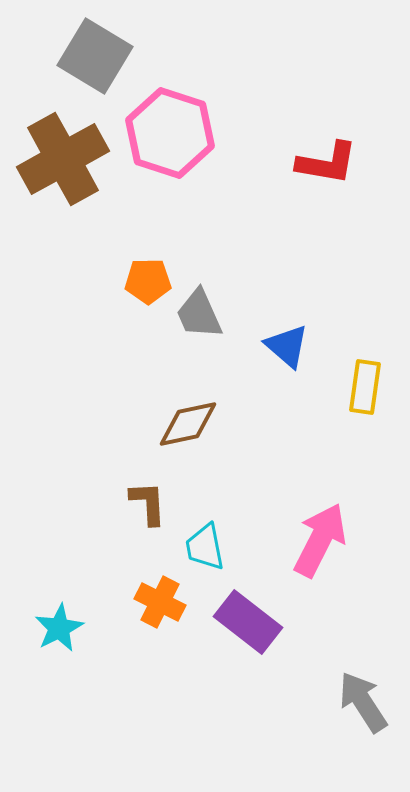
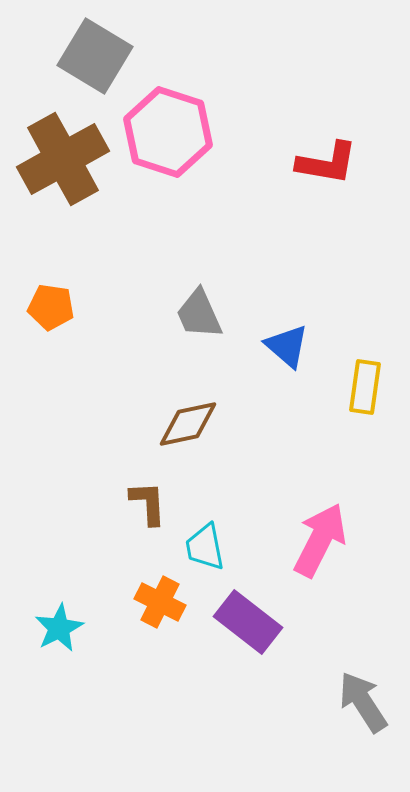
pink hexagon: moved 2 px left, 1 px up
orange pentagon: moved 97 px left, 26 px down; rotated 9 degrees clockwise
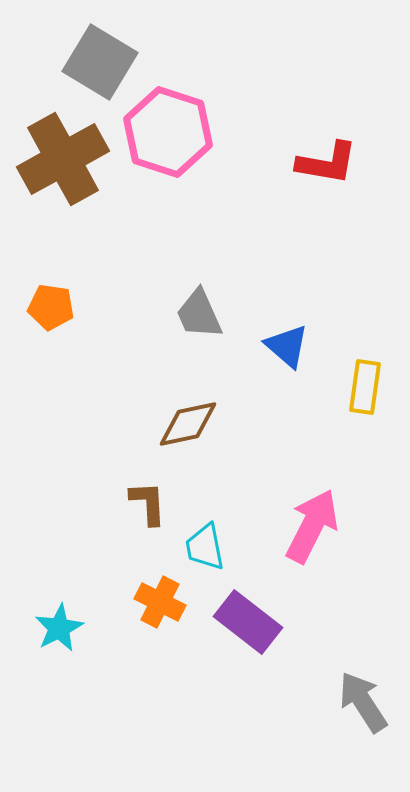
gray square: moved 5 px right, 6 px down
pink arrow: moved 8 px left, 14 px up
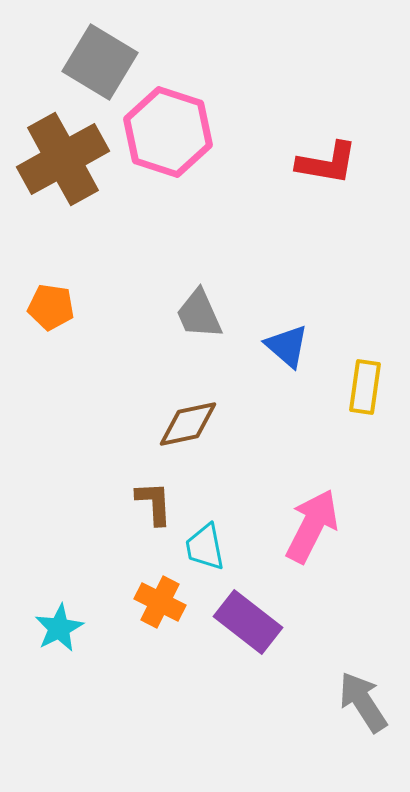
brown L-shape: moved 6 px right
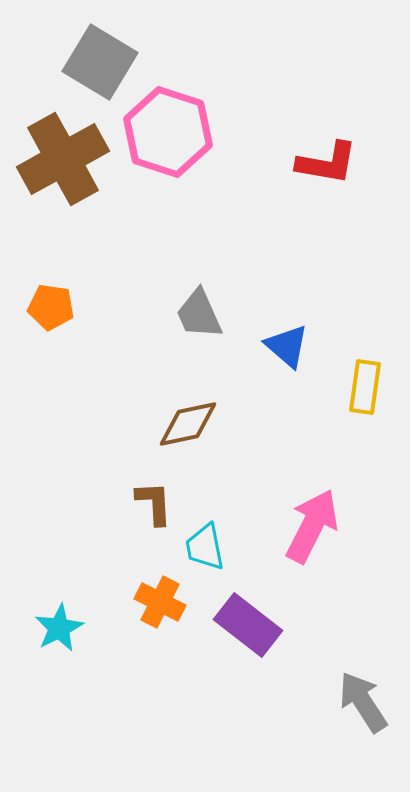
purple rectangle: moved 3 px down
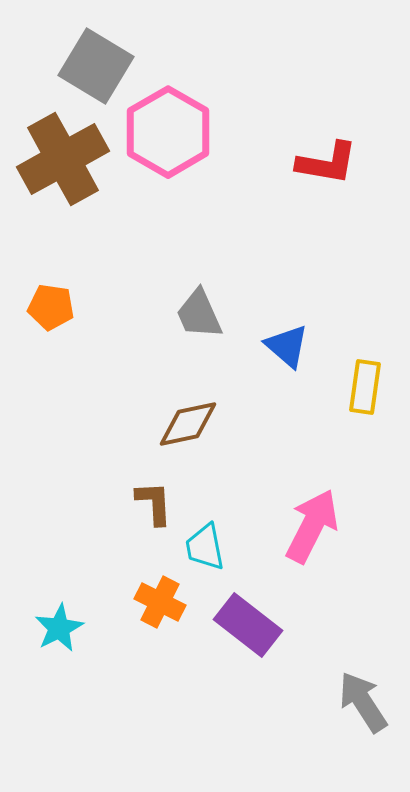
gray square: moved 4 px left, 4 px down
pink hexagon: rotated 12 degrees clockwise
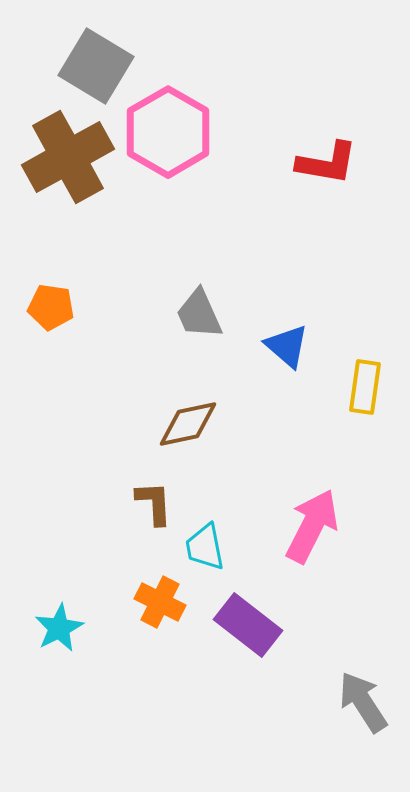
brown cross: moved 5 px right, 2 px up
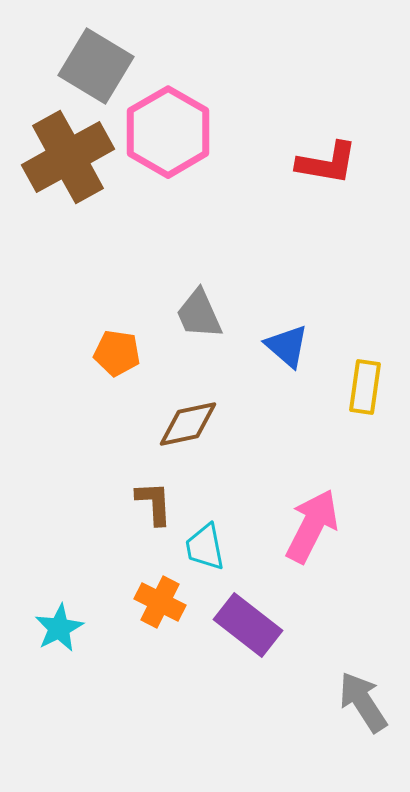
orange pentagon: moved 66 px right, 46 px down
